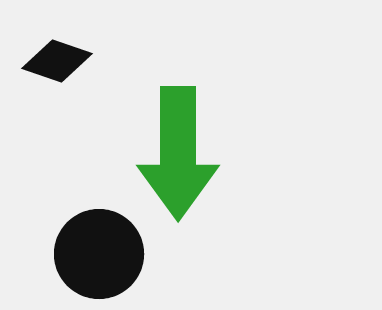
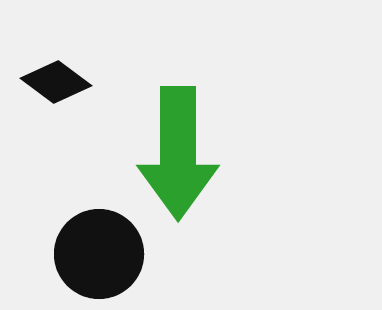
black diamond: moved 1 px left, 21 px down; rotated 18 degrees clockwise
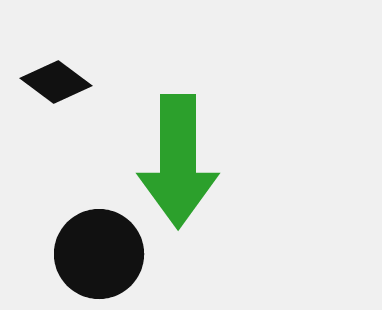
green arrow: moved 8 px down
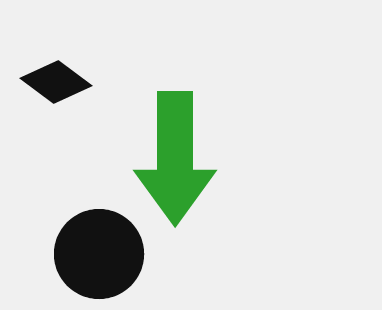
green arrow: moved 3 px left, 3 px up
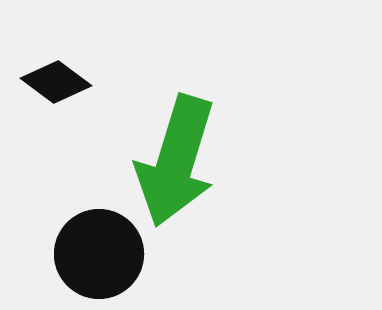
green arrow: moved 1 px right, 3 px down; rotated 17 degrees clockwise
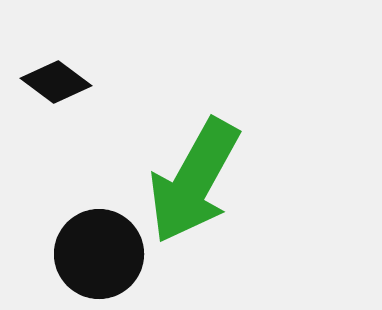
green arrow: moved 18 px right, 20 px down; rotated 12 degrees clockwise
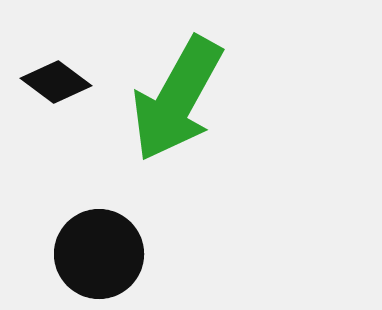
green arrow: moved 17 px left, 82 px up
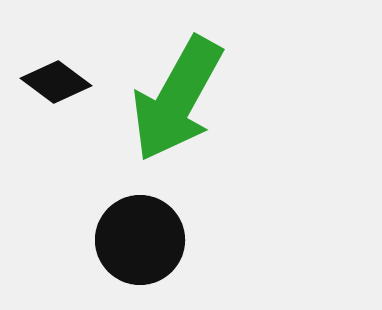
black circle: moved 41 px right, 14 px up
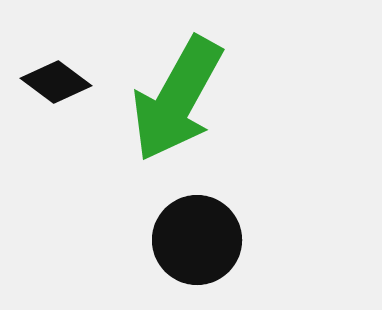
black circle: moved 57 px right
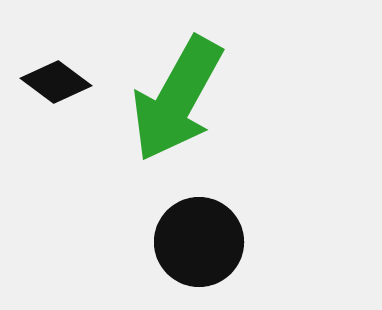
black circle: moved 2 px right, 2 px down
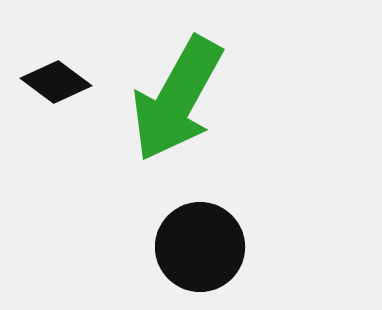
black circle: moved 1 px right, 5 px down
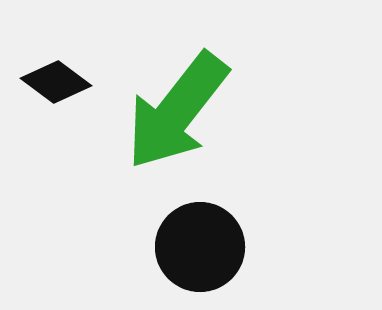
green arrow: moved 12 px down; rotated 9 degrees clockwise
